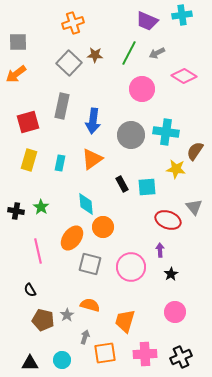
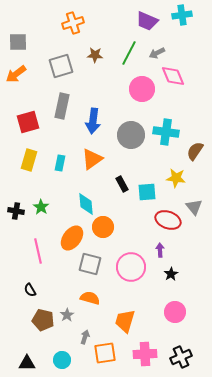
gray square at (69, 63): moved 8 px left, 3 px down; rotated 30 degrees clockwise
pink diamond at (184, 76): moved 11 px left; rotated 35 degrees clockwise
yellow star at (176, 169): moved 9 px down
cyan square at (147, 187): moved 5 px down
orange semicircle at (90, 305): moved 7 px up
black triangle at (30, 363): moved 3 px left
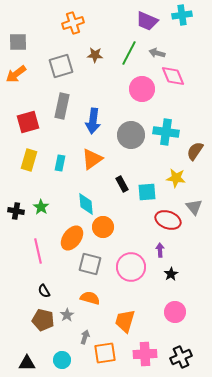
gray arrow at (157, 53): rotated 42 degrees clockwise
black semicircle at (30, 290): moved 14 px right, 1 px down
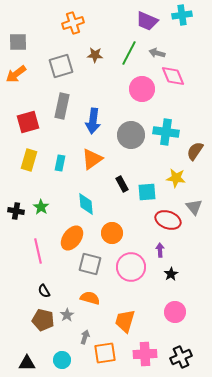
orange circle at (103, 227): moved 9 px right, 6 px down
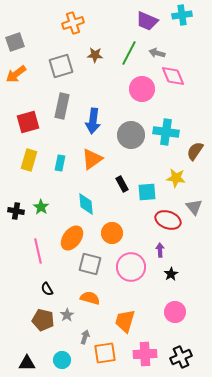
gray square at (18, 42): moved 3 px left; rotated 18 degrees counterclockwise
black semicircle at (44, 291): moved 3 px right, 2 px up
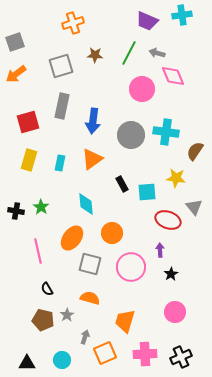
orange square at (105, 353): rotated 15 degrees counterclockwise
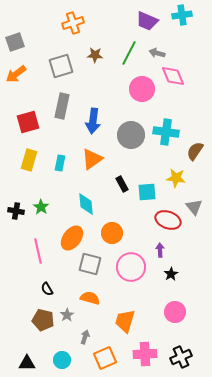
orange square at (105, 353): moved 5 px down
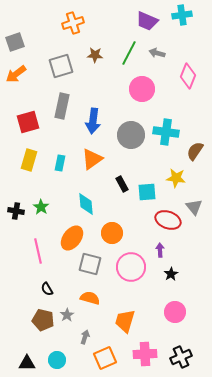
pink diamond at (173, 76): moved 15 px right; rotated 45 degrees clockwise
cyan circle at (62, 360): moved 5 px left
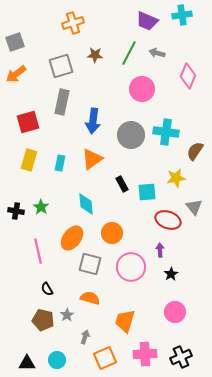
gray rectangle at (62, 106): moved 4 px up
yellow star at (176, 178): rotated 18 degrees counterclockwise
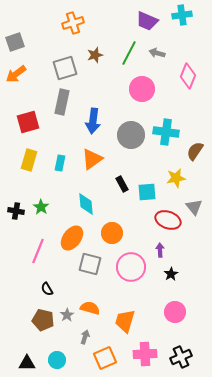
brown star at (95, 55): rotated 21 degrees counterclockwise
gray square at (61, 66): moved 4 px right, 2 px down
pink line at (38, 251): rotated 35 degrees clockwise
orange semicircle at (90, 298): moved 10 px down
